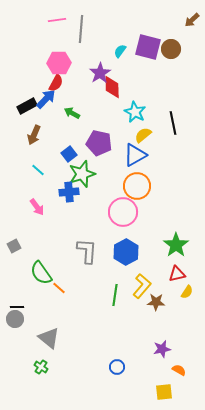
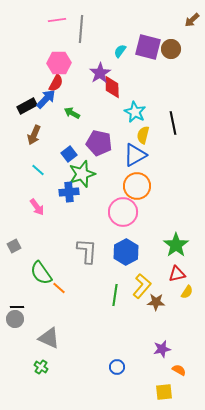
yellow semicircle at (143, 135): rotated 36 degrees counterclockwise
gray triangle at (49, 338): rotated 15 degrees counterclockwise
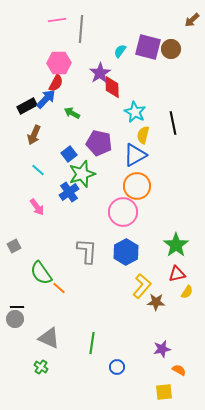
blue cross at (69, 192): rotated 30 degrees counterclockwise
green line at (115, 295): moved 23 px left, 48 px down
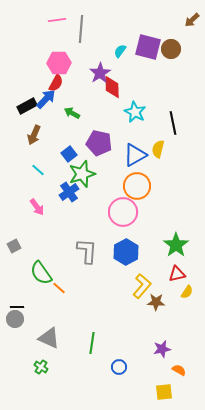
yellow semicircle at (143, 135): moved 15 px right, 14 px down
blue circle at (117, 367): moved 2 px right
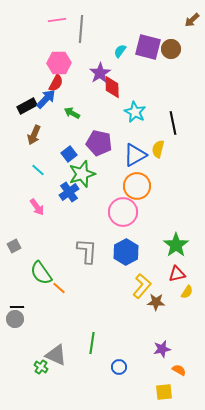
gray triangle at (49, 338): moved 7 px right, 17 px down
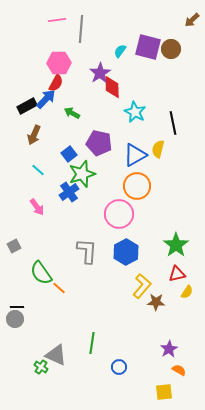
pink circle at (123, 212): moved 4 px left, 2 px down
purple star at (162, 349): moved 7 px right; rotated 18 degrees counterclockwise
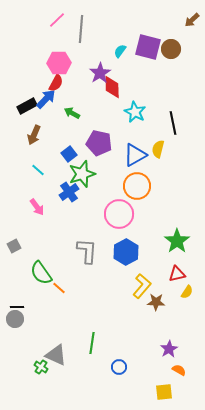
pink line at (57, 20): rotated 36 degrees counterclockwise
green star at (176, 245): moved 1 px right, 4 px up
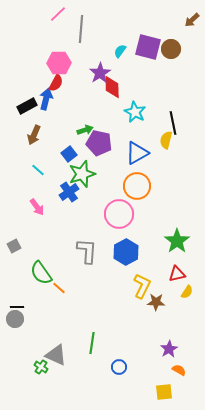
pink line at (57, 20): moved 1 px right, 6 px up
blue arrow at (46, 99): rotated 30 degrees counterclockwise
green arrow at (72, 113): moved 13 px right, 17 px down; rotated 133 degrees clockwise
yellow semicircle at (158, 149): moved 8 px right, 9 px up
blue triangle at (135, 155): moved 2 px right, 2 px up
yellow L-shape at (142, 286): rotated 15 degrees counterclockwise
